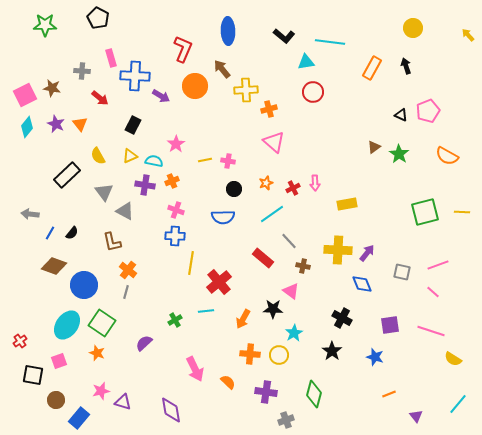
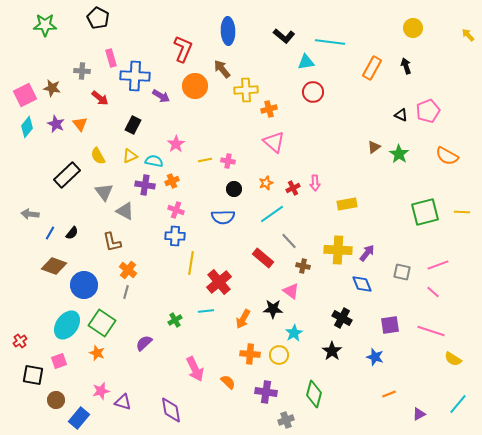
purple triangle at (416, 416): moved 3 px right, 2 px up; rotated 40 degrees clockwise
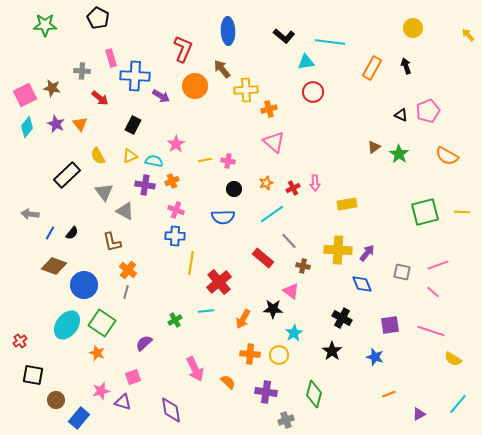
pink square at (59, 361): moved 74 px right, 16 px down
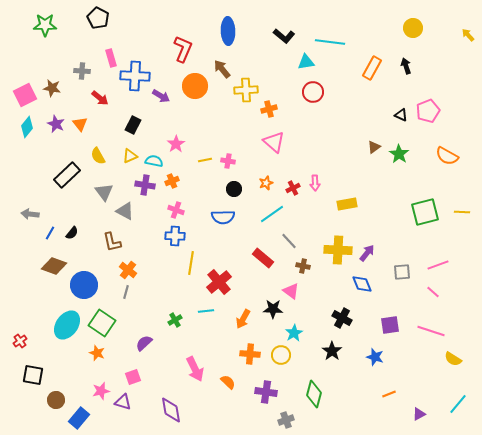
gray square at (402, 272): rotated 18 degrees counterclockwise
yellow circle at (279, 355): moved 2 px right
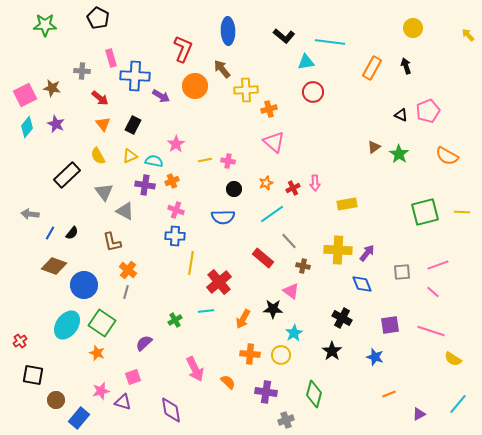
orange triangle at (80, 124): moved 23 px right
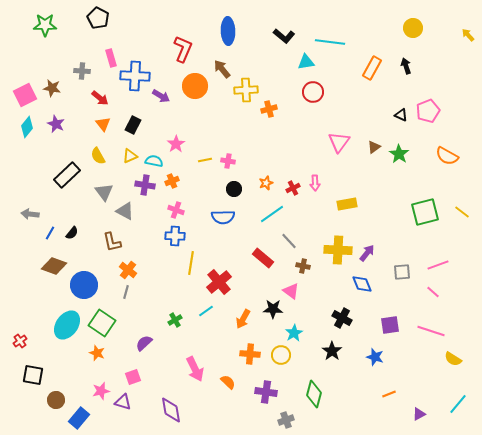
pink triangle at (274, 142): moved 65 px right; rotated 25 degrees clockwise
yellow line at (462, 212): rotated 35 degrees clockwise
cyan line at (206, 311): rotated 28 degrees counterclockwise
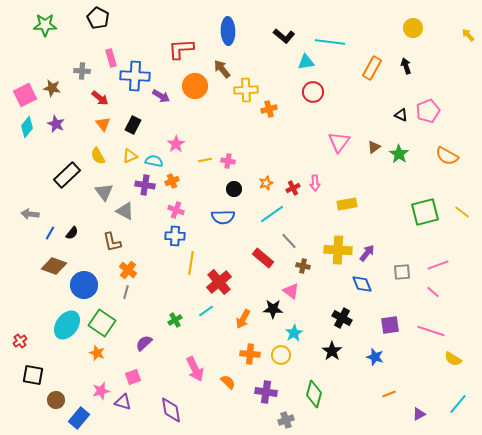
red L-shape at (183, 49): moved 2 px left; rotated 116 degrees counterclockwise
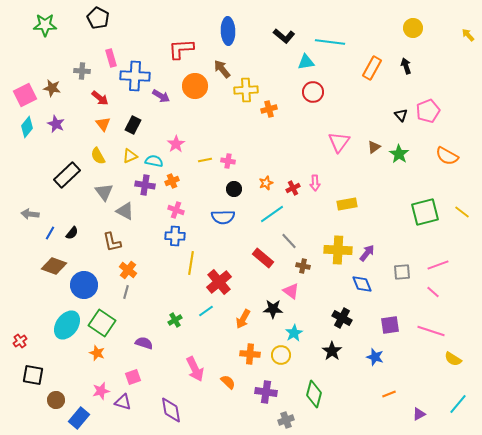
black triangle at (401, 115): rotated 24 degrees clockwise
purple semicircle at (144, 343): rotated 60 degrees clockwise
